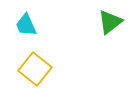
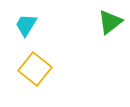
cyan trapezoid: rotated 55 degrees clockwise
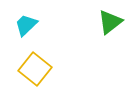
cyan trapezoid: rotated 15 degrees clockwise
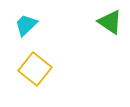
green triangle: rotated 48 degrees counterclockwise
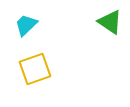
yellow square: rotated 32 degrees clockwise
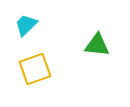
green triangle: moved 13 px left, 23 px down; rotated 28 degrees counterclockwise
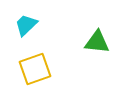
green triangle: moved 3 px up
